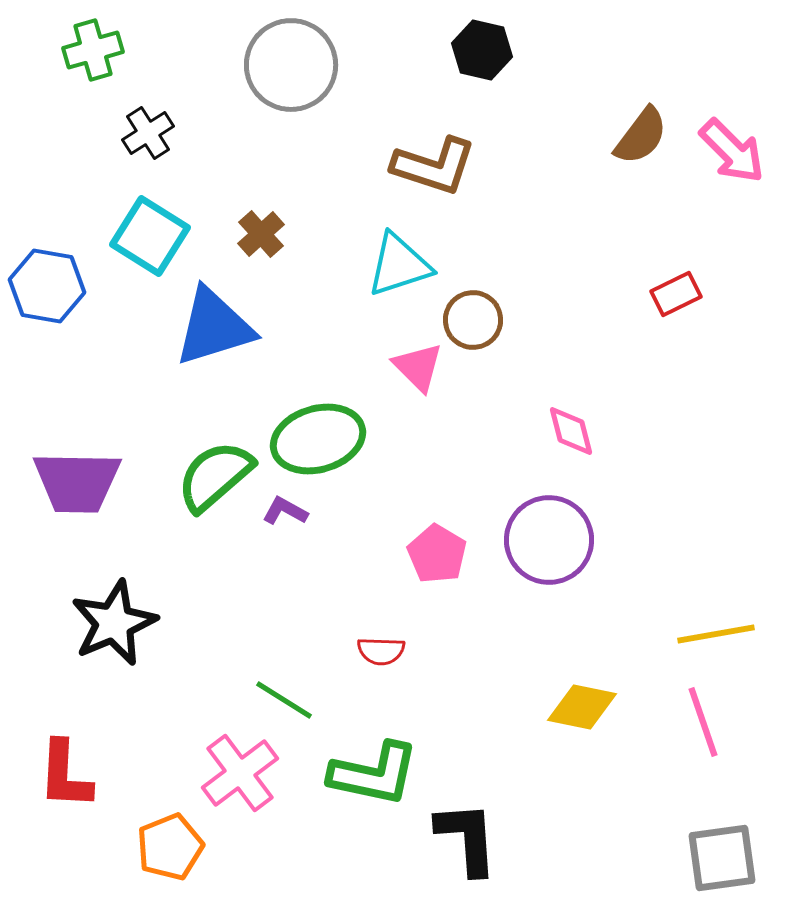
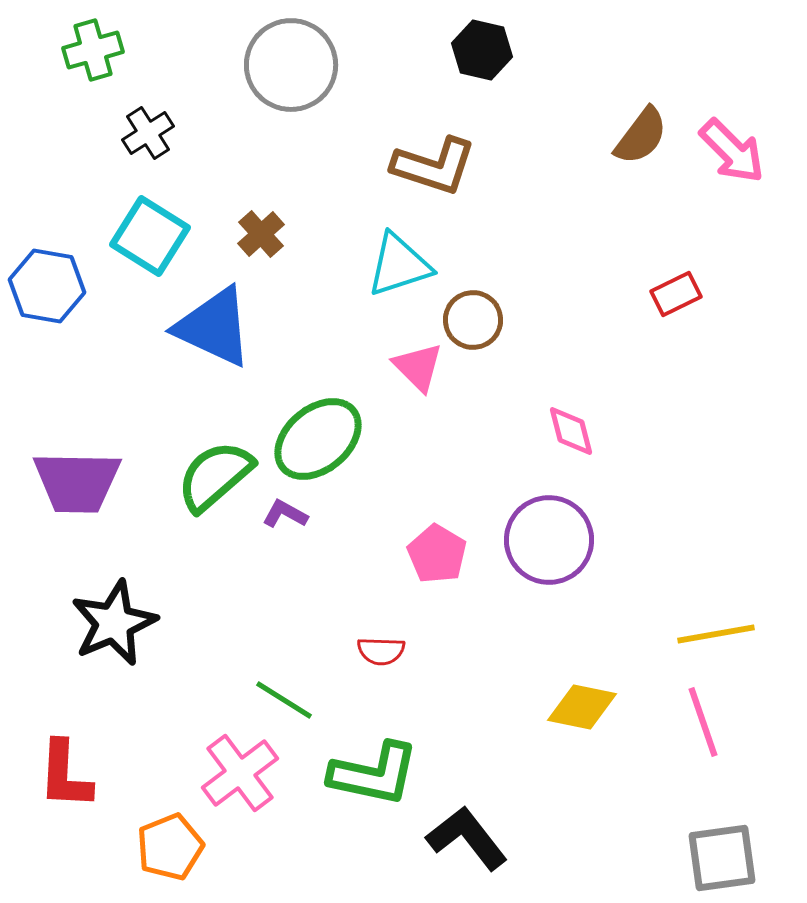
blue triangle: rotated 42 degrees clockwise
green ellipse: rotated 24 degrees counterclockwise
purple L-shape: moved 3 px down
black L-shape: rotated 34 degrees counterclockwise
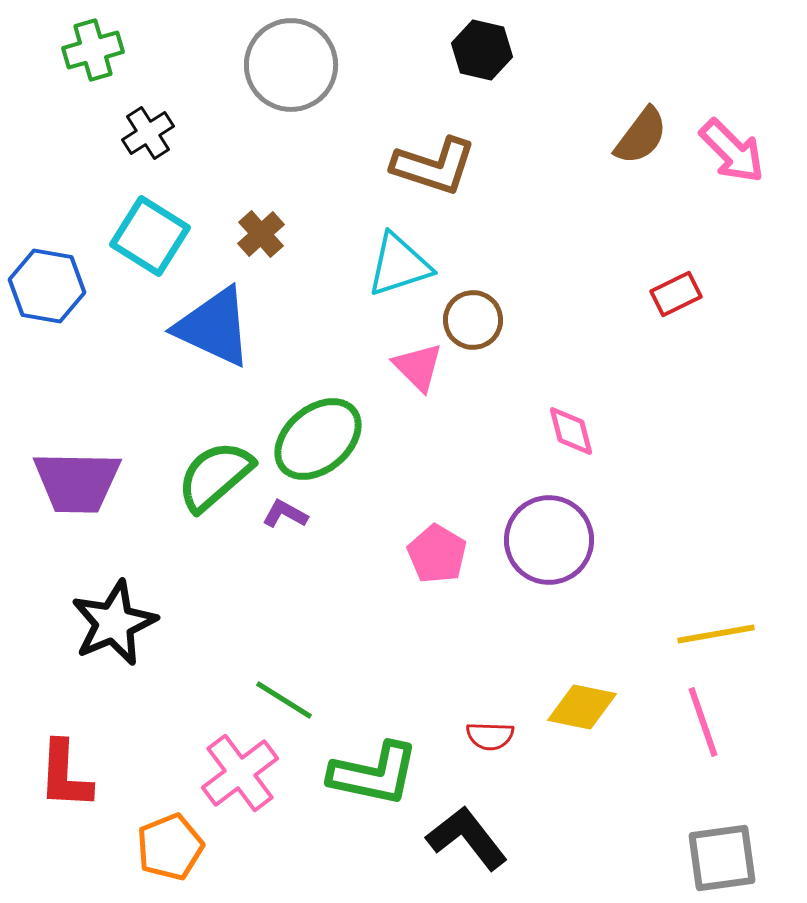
red semicircle: moved 109 px right, 85 px down
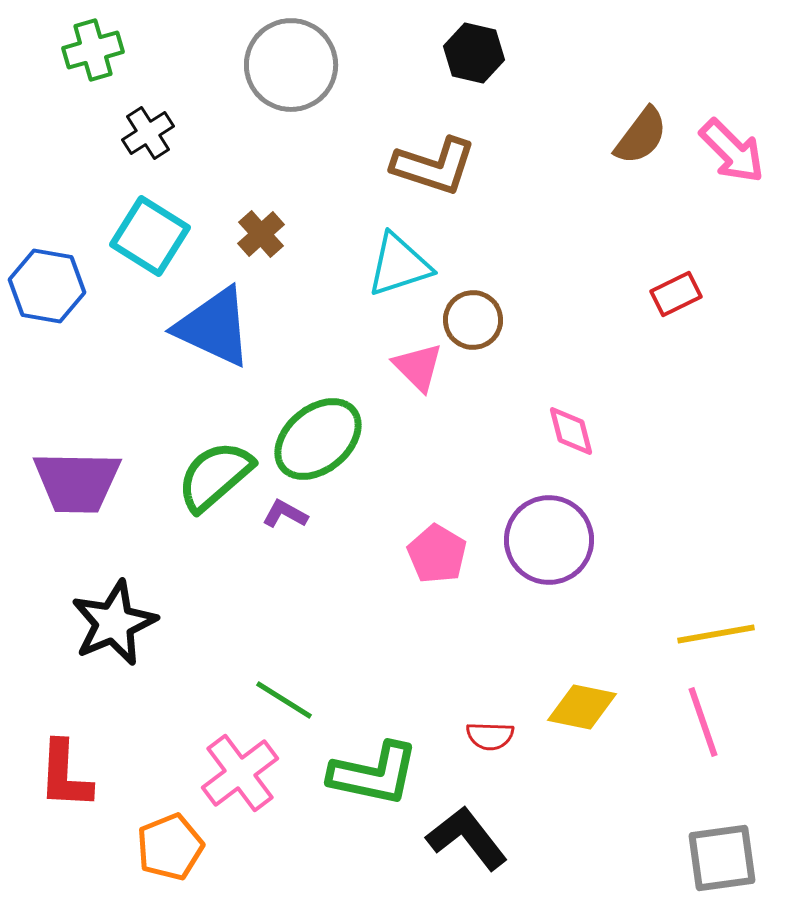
black hexagon: moved 8 px left, 3 px down
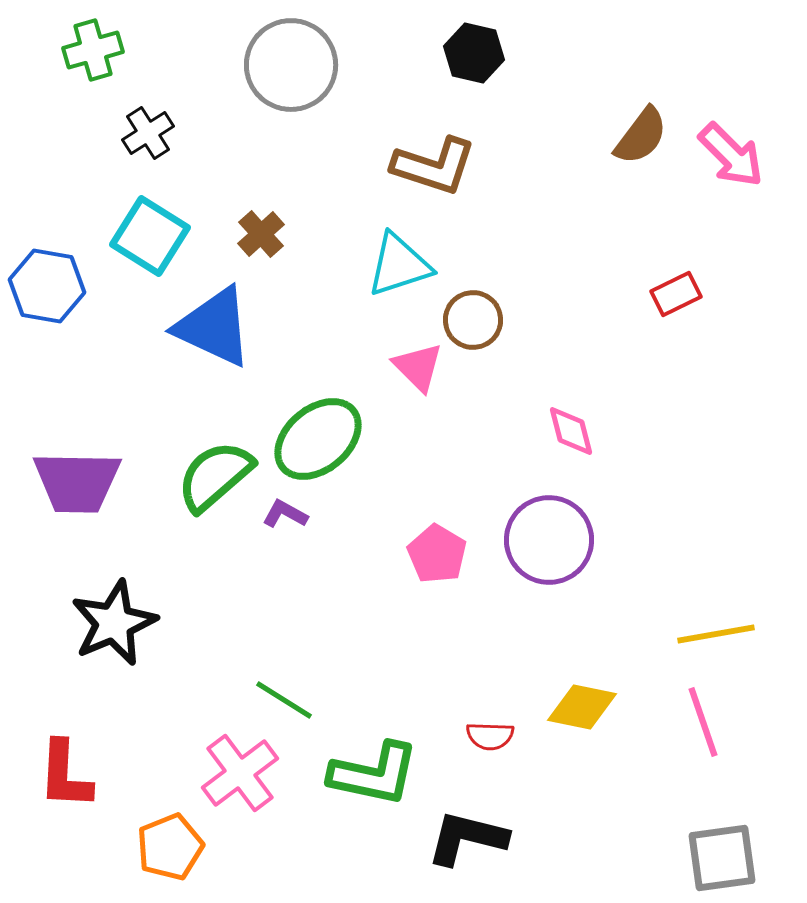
pink arrow: moved 1 px left, 4 px down
black L-shape: rotated 38 degrees counterclockwise
